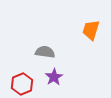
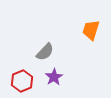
gray semicircle: rotated 126 degrees clockwise
red hexagon: moved 3 px up
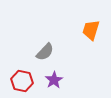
purple star: moved 3 px down
red hexagon: rotated 25 degrees counterclockwise
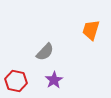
red hexagon: moved 6 px left
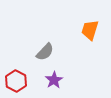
orange trapezoid: moved 1 px left
red hexagon: rotated 15 degrees clockwise
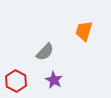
orange trapezoid: moved 6 px left, 1 px down
purple star: rotated 12 degrees counterclockwise
